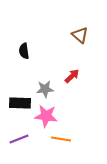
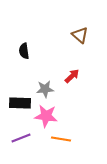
purple line: moved 2 px right, 1 px up
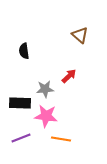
red arrow: moved 3 px left
